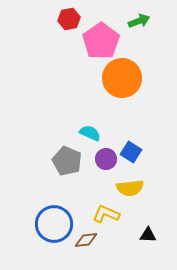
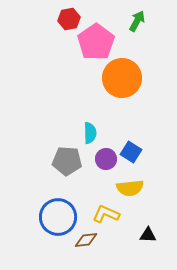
green arrow: moved 2 px left; rotated 40 degrees counterclockwise
pink pentagon: moved 5 px left, 1 px down
cyan semicircle: rotated 65 degrees clockwise
gray pentagon: rotated 20 degrees counterclockwise
blue circle: moved 4 px right, 7 px up
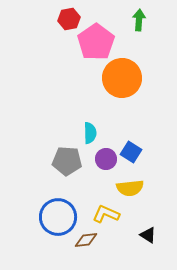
green arrow: moved 2 px right, 1 px up; rotated 25 degrees counterclockwise
black triangle: rotated 30 degrees clockwise
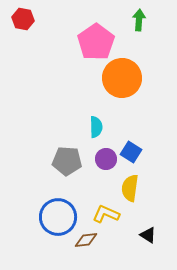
red hexagon: moved 46 px left; rotated 20 degrees clockwise
cyan semicircle: moved 6 px right, 6 px up
yellow semicircle: rotated 104 degrees clockwise
